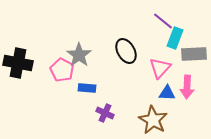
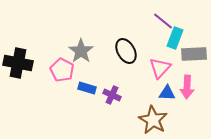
gray star: moved 2 px right, 4 px up
blue rectangle: rotated 12 degrees clockwise
purple cross: moved 7 px right, 18 px up
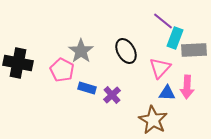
gray rectangle: moved 4 px up
purple cross: rotated 24 degrees clockwise
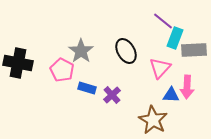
blue triangle: moved 4 px right, 2 px down
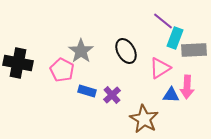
pink triangle: rotated 15 degrees clockwise
blue rectangle: moved 3 px down
brown star: moved 9 px left, 1 px up
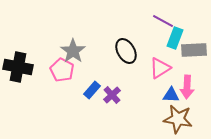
purple line: rotated 10 degrees counterclockwise
gray star: moved 8 px left
black cross: moved 4 px down
blue rectangle: moved 5 px right, 1 px up; rotated 66 degrees counterclockwise
brown star: moved 34 px right; rotated 20 degrees counterclockwise
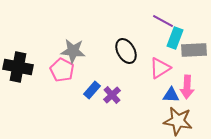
gray star: rotated 30 degrees counterclockwise
brown star: moved 2 px down
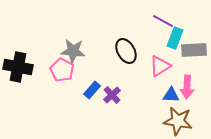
pink triangle: moved 2 px up
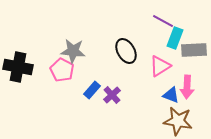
blue triangle: rotated 18 degrees clockwise
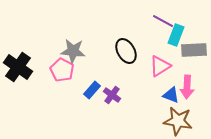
cyan rectangle: moved 1 px right, 3 px up
black cross: rotated 24 degrees clockwise
purple cross: rotated 12 degrees counterclockwise
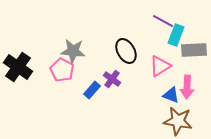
purple cross: moved 16 px up
